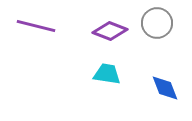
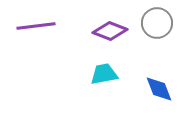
purple line: rotated 21 degrees counterclockwise
cyan trapezoid: moved 3 px left; rotated 20 degrees counterclockwise
blue diamond: moved 6 px left, 1 px down
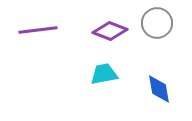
purple line: moved 2 px right, 4 px down
blue diamond: rotated 12 degrees clockwise
